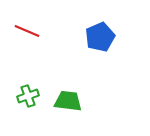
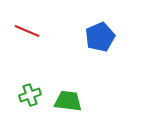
green cross: moved 2 px right, 1 px up
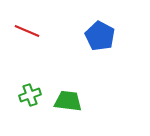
blue pentagon: moved 1 px up; rotated 20 degrees counterclockwise
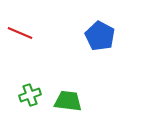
red line: moved 7 px left, 2 px down
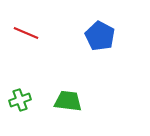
red line: moved 6 px right
green cross: moved 10 px left, 5 px down
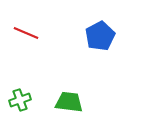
blue pentagon: rotated 16 degrees clockwise
green trapezoid: moved 1 px right, 1 px down
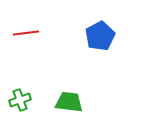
red line: rotated 30 degrees counterclockwise
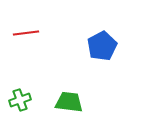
blue pentagon: moved 2 px right, 10 px down
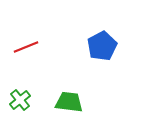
red line: moved 14 px down; rotated 15 degrees counterclockwise
green cross: rotated 20 degrees counterclockwise
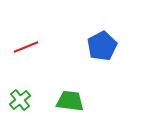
green trapezoid: moved 1 px right, 1 px up
